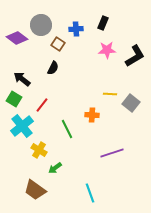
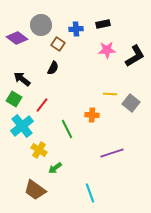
black rectangle: moved 1 px down; rotated 56 degrees clockwise
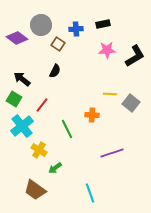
black semicircle: moved 2 px right, 3 px down
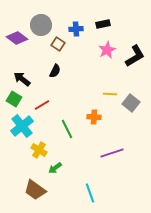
pink star: rotated 24 degrees counterclockwise
red line: rotated 21 degrees clockwise
orange cross: moved 2 px right, 2 px down
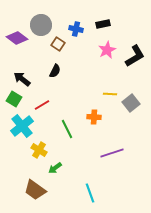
blue cross: rotated 16 degrees clockwise
gray square: rotated 12 degrees clockwise
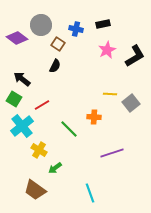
black semicircle: moved 5 px up
green line: moved 2 px right; rotated 18 degrees counterclockwise
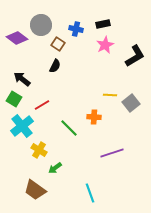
pink star: moved 2 px left, 5 px up
yellow line: moved 1 px down
green line: moved 1 px up
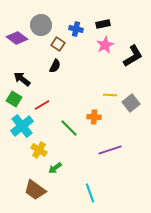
black L-shape: moved 2 px left
purple line: moved 2 px left, 3 px up
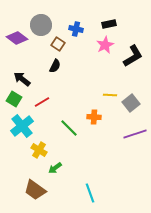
black rectangle: moved 6 px right
red line: moved 3 px up
purple line: moved 25 px right, 16 px up
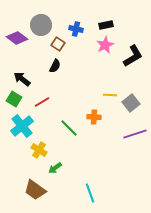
black rectangle: moved 3 px left, 1 px down
